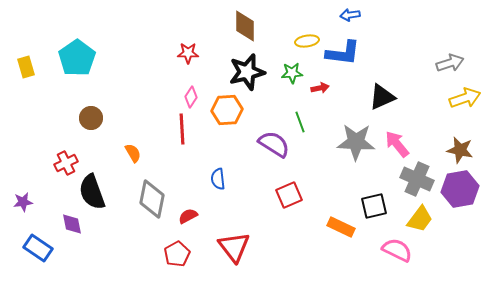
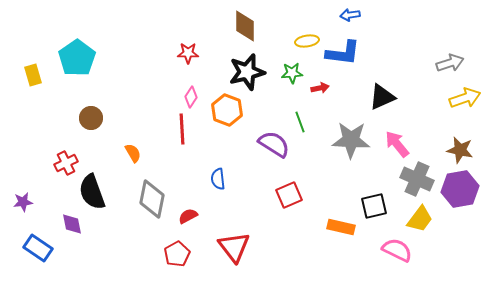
yellow rectangle: moved 7 px right, 8 px down
orange hexagon: rotated 24 degrees clockwise
gray star: moved 5 px left, 2 px up
orange rectangle: rotated 12 degrees counterclockwise
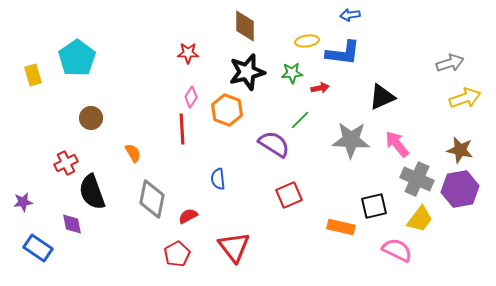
green line: moved 2 px up; rotated 65 degrees clockwise
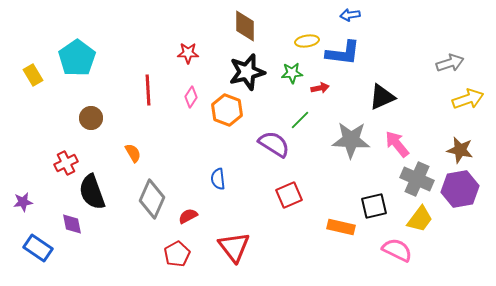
yellow rectangle: rotated 15 degrees counterclockwise
yellow arrow: moved 3 px right, 1 px down
red line: moved 34 px left, 39 px up
gray diamond: rotated 12 degrees clockwise
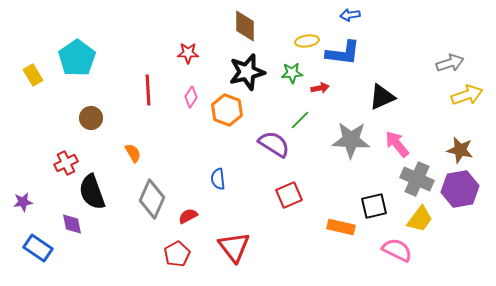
yellow arrow: moved 1 px left, 4 px up
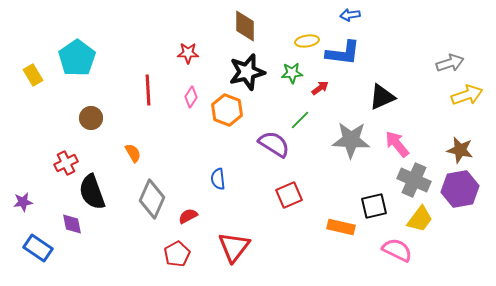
red arrow: rotated 24 degrees counterclockwise
gray cross: moved 3 px left, 1 px down
red triangle: rotated 16 degrees clockwise
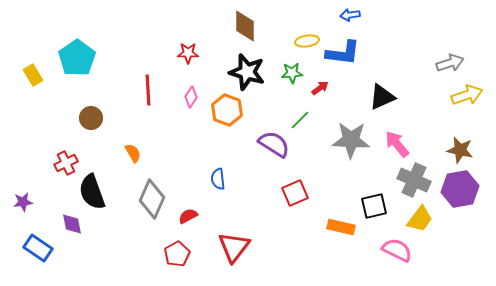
black star: rotated 30 degrees clockwise
red square: moved 6 px right, 2 px up
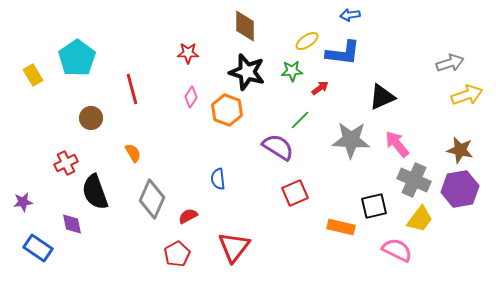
yellow ellipse: rotated 25 degrees counterclockwise
green star: moved 2 px up
red line: moved 16 px left, 1 px up; rotated 12 degrees counterclockwise
purple semicircle: moved 4 px right, 3 px down
black semicircle: moved 3 px right
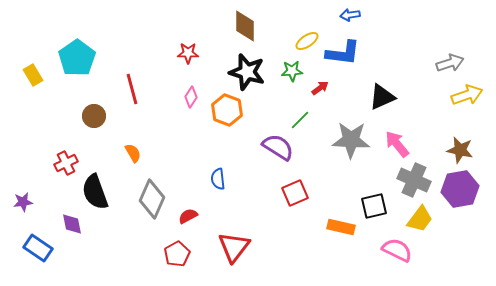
brown circle: moved 3 px right, 2 px up
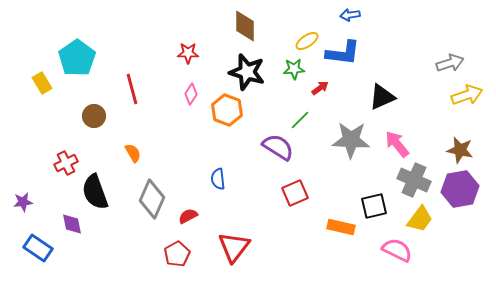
green star: moved 2 px right, 2 px up
yellow rectangle: moved 9 px right, 8 px down
pink diamond: moved 3 px up
